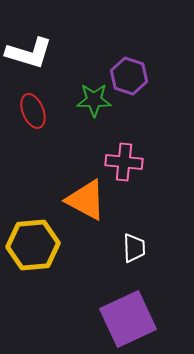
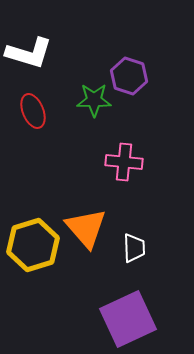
orange triangle: moved 28 px down; rotated 21 degrees clockwise
yellow hexagon: rotated 12 degrees counterclockwise
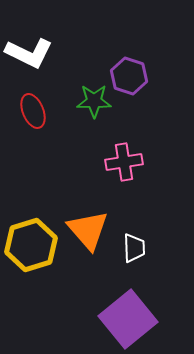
white L-shape: rotated 9 degrees clockwise
green star: moved 1 px down
pink cross: rotated 15 degrees counterclockwise
orange triangle: moved 2 px right, 2 px down
yellow hexagon: moved 2 px left
purple square: rotated 14 degrees counterclockwise
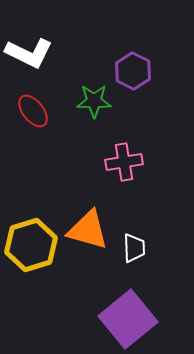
purple hexagon: moved 4 px right, 5 px up; rotated 9 degrees clockwise
red ellipse: rotated 16 degrees counterclockwise
orange triangle: rotated 33 degrees counterclockwise
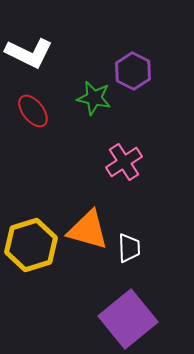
green star: moved 3 px up; rotated 12 degrees clockwise
pink cross: rotated 24 degrees counterclockwise
white trapezoid: moved 5 px left
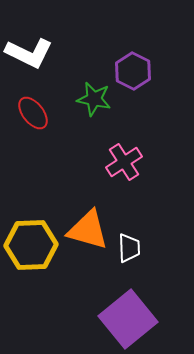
green star: moved 1 px down
red ellipse: moved 2 px down
yellow hexagon: rotated 15 degrees clockwise
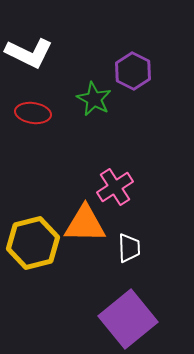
green star: rotated 16 degrees clockwise
red ellipse: rotated 44 degrees counterclockwise
pink cross: moved 9 px left, 25 px down
orange triangle: moved 3 px left, 6 px up; rotated 15 degrees counterclockwise
yellow hexagon: moved 2 px right, 2 px up; rotated 12 degrees counterclockwise
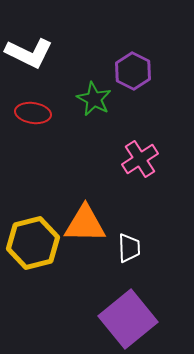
pink cross: moved 25 px right, 28 px up
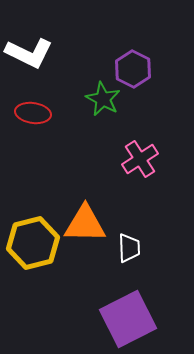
purple hexagon: moved 2 px up
green star: moved 9 px right
purple square: rotated 12 degrees clockwise
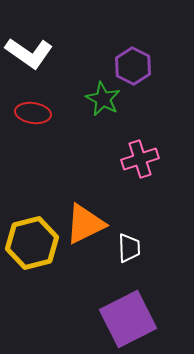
white L-shape: rotated 9 degrees clockwise
purple hexagon: moved 3 px up
pink cross: rotated 15 degrees clockwise
orange triangle: rotated 27 degrees counterclockwise
yellow hexagon: moved 1 px left
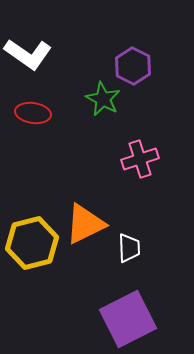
white L-shape: moved 1 px left, 1 px down
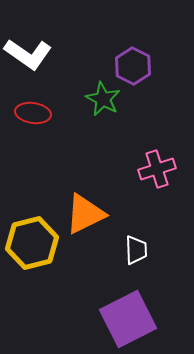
pink cross: moved 17 px right, 10 px down
orange triangle: moved 10 px up
white trapezoid: moved 7 px right, 2 px down
